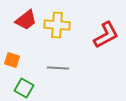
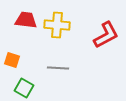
red trapezoid: rotated 135 degrees counterclockwise
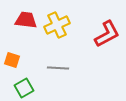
yellow cross: rotated 30 degrees counterclockwise
red L-shape: moved 1 px right, 1 px up
green square: rotated 30 degrees clockwise
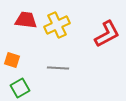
green square: moved 4 px left
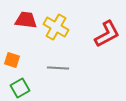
yellow cross: moved 1 px left, 2 px down; rotated 35 degrees counterclockwise
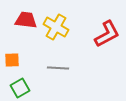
orange square: rotated 21 degrees counterclockwise
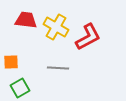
red L-shape: moved 19 px left, 3 px down
orange square: moved 1 px left, 2 px down
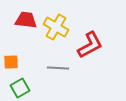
red L-shape: moved 2 px right, 8 px down
